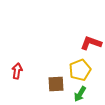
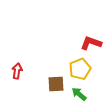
yellow pentagon: moved 1 px up
green arrow: moved 1 px left; rotated 98 degrees clockwise
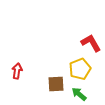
red L-shape: rotated 40 degrees clockwise
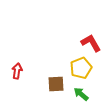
yellow pentagon: moved 1 px right, 1 px up
green arrow: moved 2 px right
